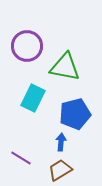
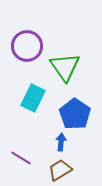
green triangle: rotated 44 degrees clockwise
blue pentagon: rotated 24 degrees counterclockwise
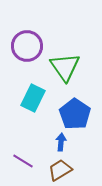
purple line: moved 2 px right, 3 px down
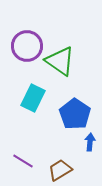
green triangle: moved 5 px left, 6 px up; rotated 20 degrees counterclockwise
blue arrow: moved 29 px right
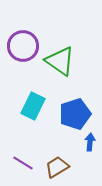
purple circle: moved 4 px left
cyan rectangle: moved 8 px down
blue pentagon: rotated 20 degrees clockwise
purple line: moved 2 px down
brown trapezoid: moved 3 px left, 3 px up
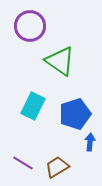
purple circle: moved 7 px right, 20 px up
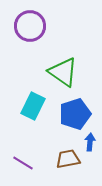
green triangle: moved 3 px right, 11 px down
brown trapezoid: moved 11 px right, 8 px up; rotated 20 degrees clockwise
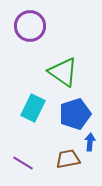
cyan rectangle: moved 2 px down
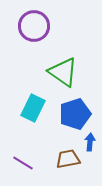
purple circle: moved 4 px right
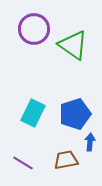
purple circle: moved 3 px down
green triangle: moved 10 px right, 27 px up
cyan rectangle: moved 5 px down
brown trapezoid: moved 2 px left, 1 px down
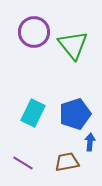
purple circle: moved 3 px down
green triangle: rotated 16 degrees clockwise
brown trapezoid: moved 1 px right, 2 px down
